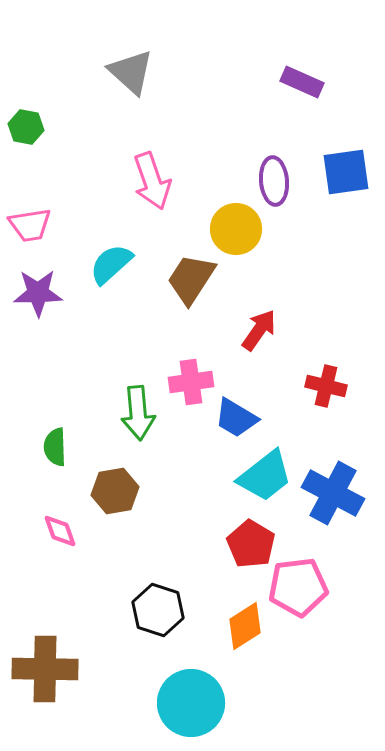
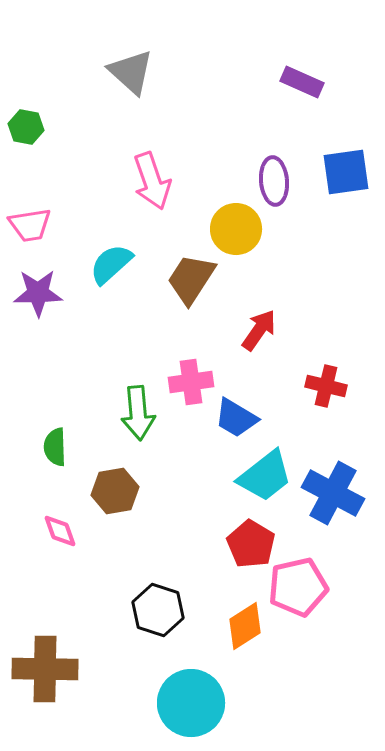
pink pentagon: rotated 6 degrees counterclockwise
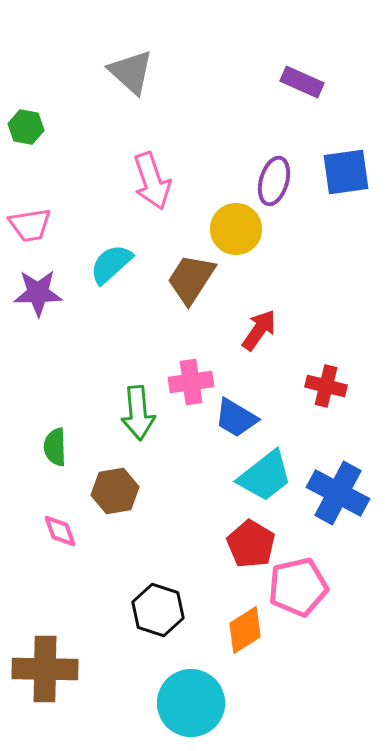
purple ellipse: rotated 21 degrees clockwise
blue cross: moved 5 px right
orange diamond: moved 4 px down
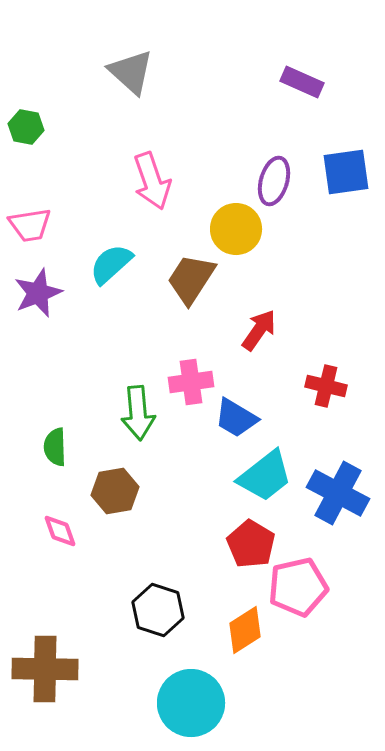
purple star: rotated 21 degrees counterclockwise
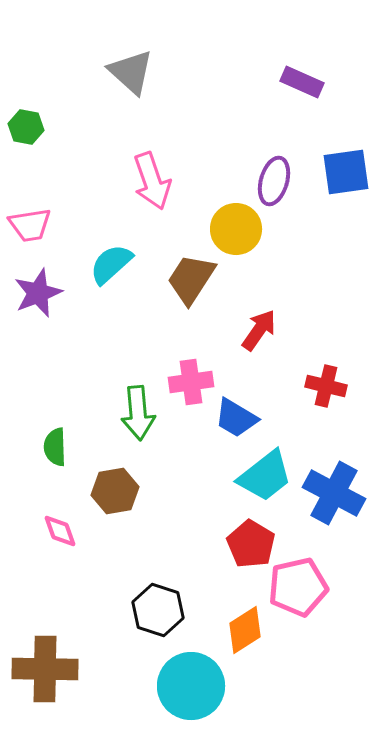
blue cross: moved 4 px left
cyan circle: moved 17 px up
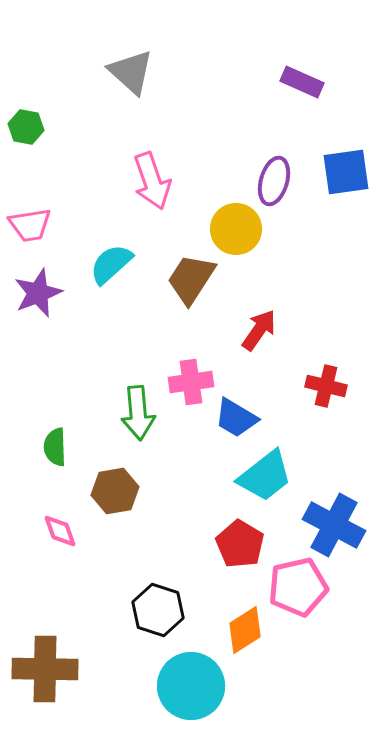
blue cross: moved 32 px down
red pentagon: moved 11 px left
